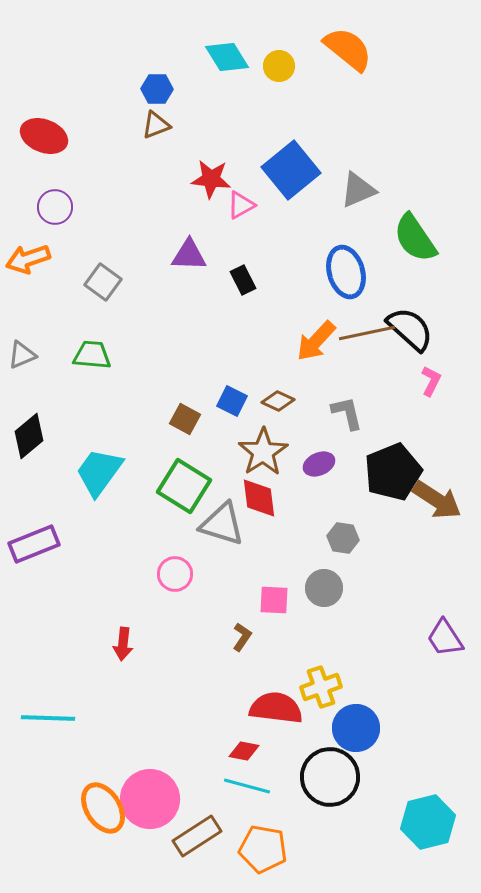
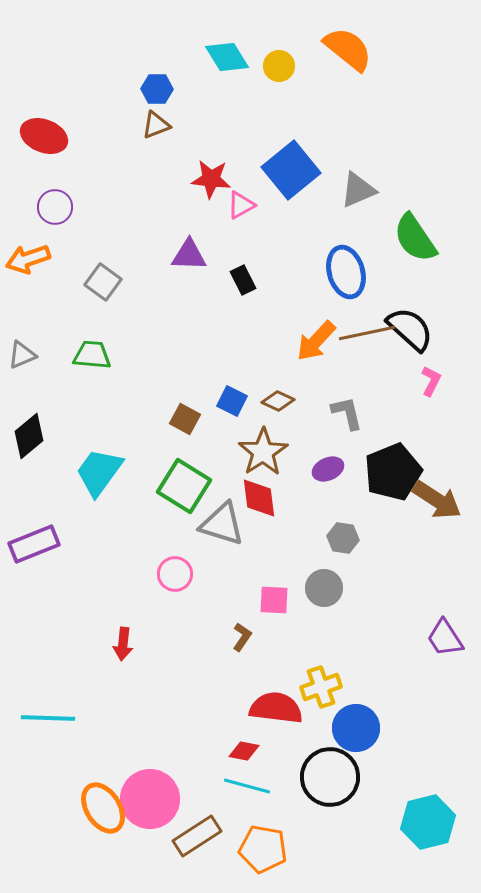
purple ellipse at (319, 464): moved 9 px right, 5 px down
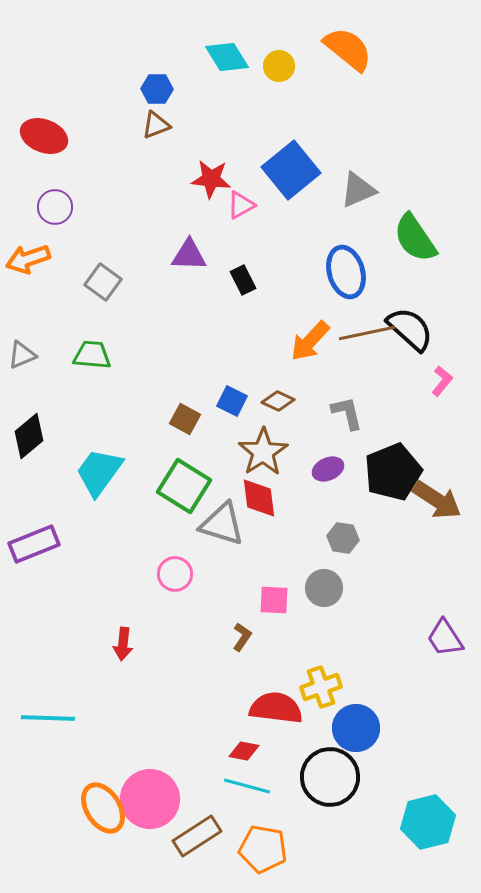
orange arrow at (316, 341): moved 6 px left
pink L-shape at (431, 381): moved 11 px right; rotated 12 degrees clockwise
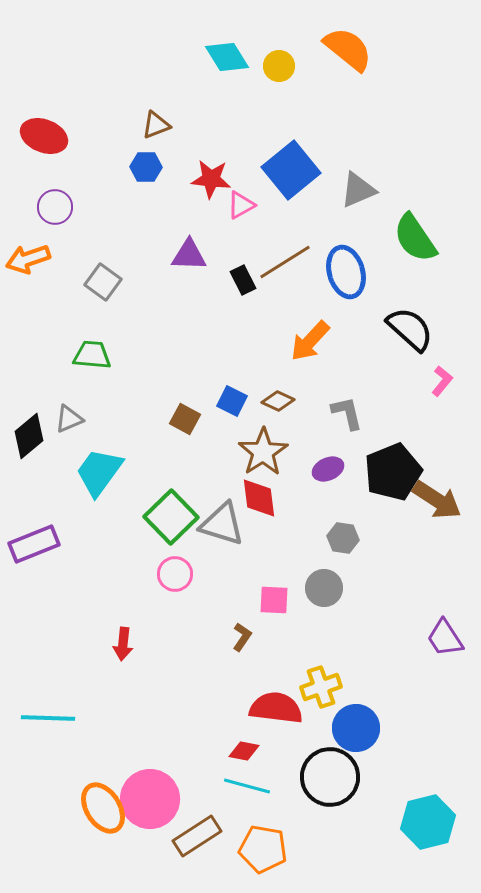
blue hexagon at (157, 89): moved 11 px left, 78 px down
brown line at (367, 333): moved 82 px left, 71 px up; rotated 20 degrees counterclockwise
gray triangle at (22, 355): moved 47 px right, 64 px down
green square at (184, 486): moved 13 px left, 31 px down; rotated 14 degrees clockwise
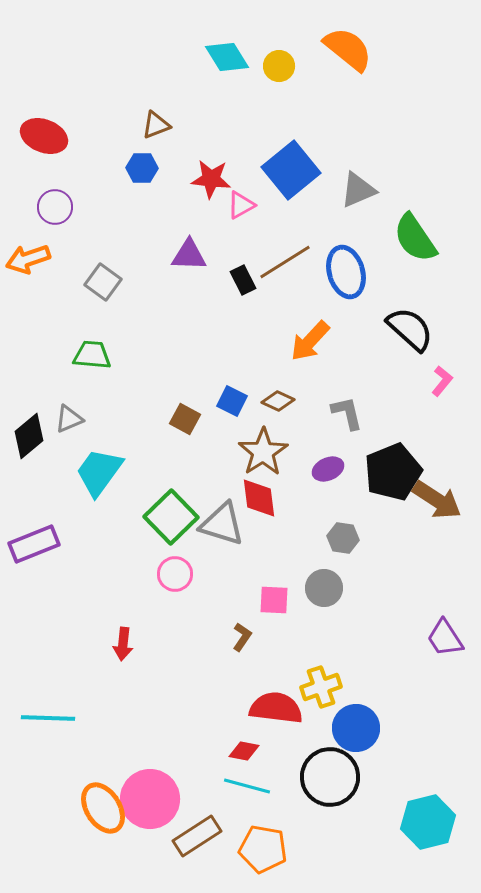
blue hexagon at (146, 167): moved 4 px left, 1 px down
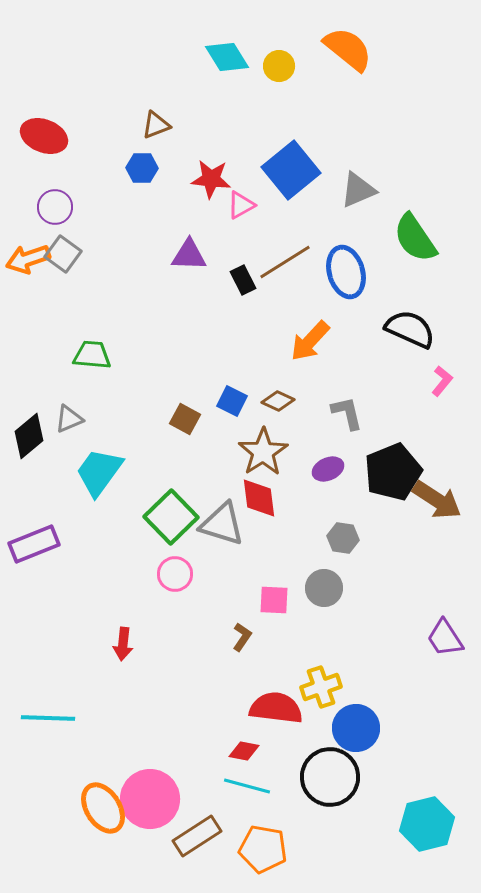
gray square at (103, 282): moved 40 px left, 28 px up
black semicircle at (410, 329): rotated 18 degrees counterclockwise
cyan hexagon at (428, 822): moved 1 px left, 2 px down
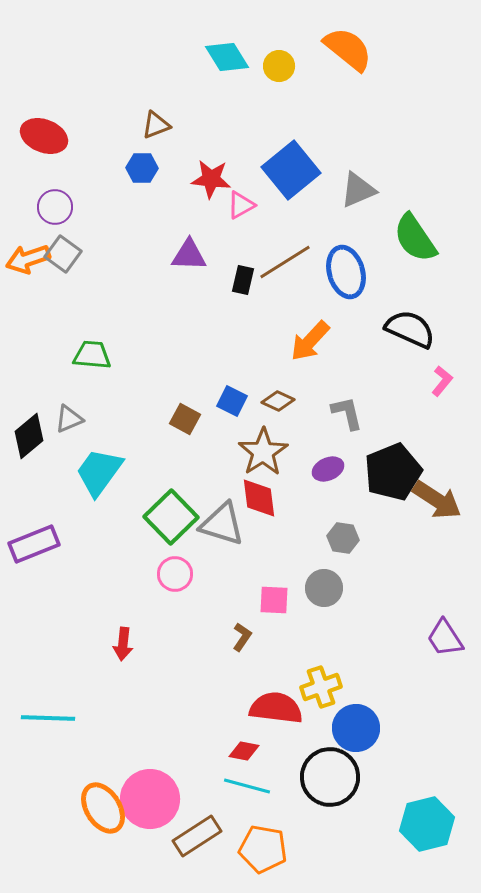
black rectangle at (243, 280): rotated 40 degrees clockwise
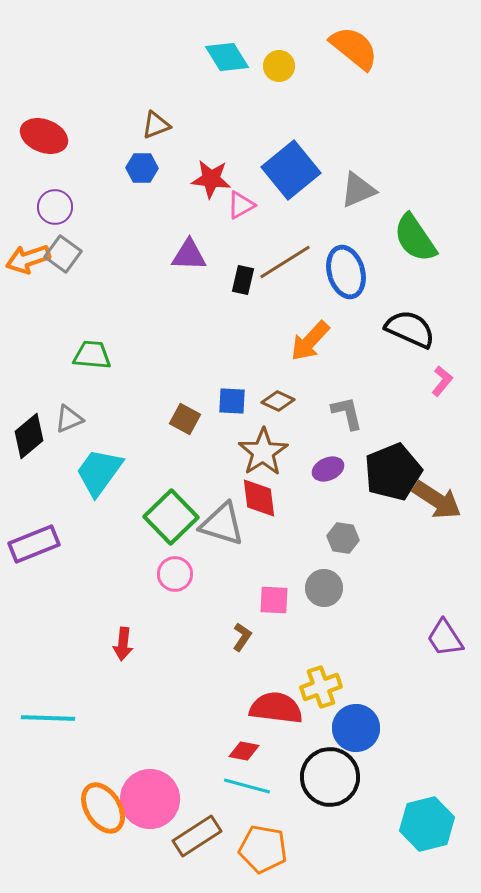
orange semicircle at (348, 49): moved 6 px right, 1 px up
blue square at (232, 401): rotated 24 degrees counterclockwise
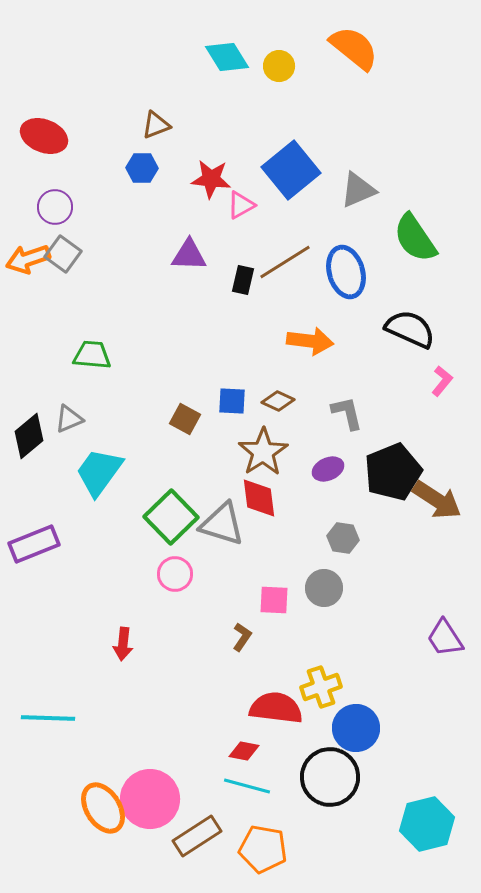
orange arrow at (310, 341): rotated 126 degrees counterclockwise
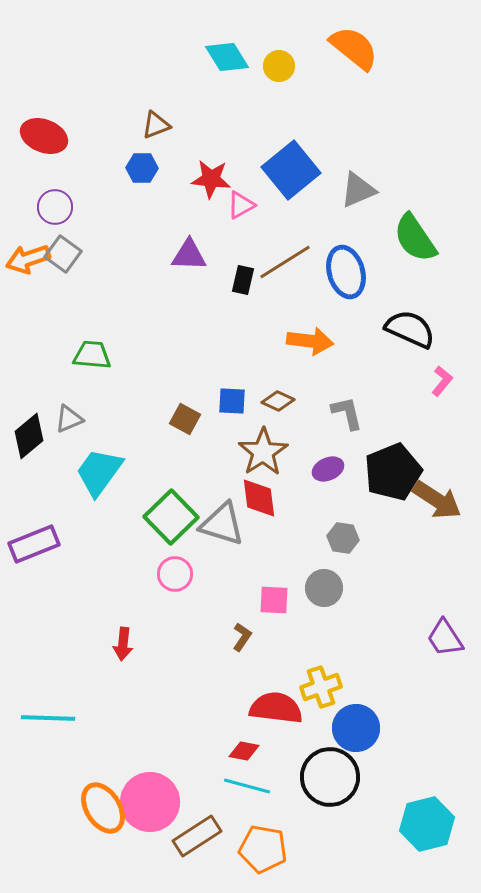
pink circle at (150, 799): moved 3 px down
